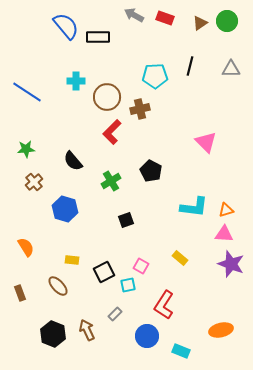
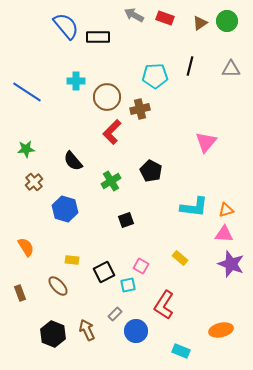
pink triangle at (206, 142): rotated 25 degrees clockwise
blue circle at (147, 336): moved 11 px left, 5 px up
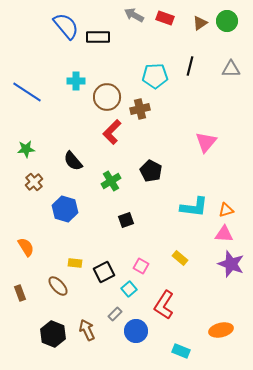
yellow rectangle at (72, 260): moved 3 px right, 3 px down
cyan square at (128, 285): moved 1 px right, 4 px down; rotated 28 degrees counterclockwise
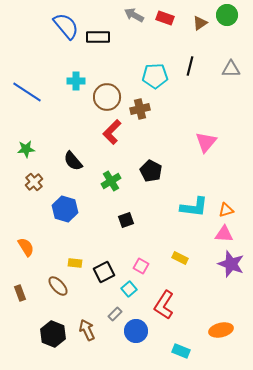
green circle at (227, 21): moved 6 px up
yellow rectangle at (180, 258): rotated 14 degrees counterclockwise
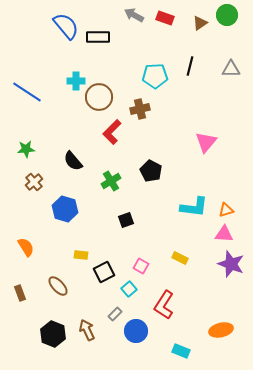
brown circle at (107, 97): moved 8 px left
yellow rectangle at (75, 263): moved 6 px right, 8 px up
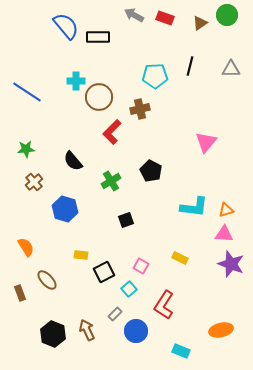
brown ellipse at (58, 286): moved 11 px left, 6 px up
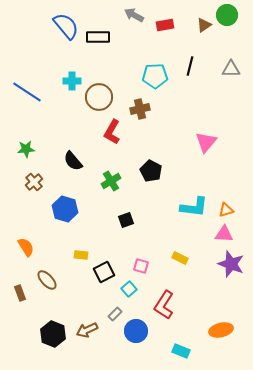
red rectangle at (165, 18): moved 7 px down; rotated 30 degrees counterclockwise
brown triangle at (200, 23): moved 4 px right, 2 px down
cyan cross at (76, 81): moved 4 px left
red L-shape at (112, 132): rotated 15 degrees counterclockwise
pink square at (141, 266): rotated 14 degrees counterclockwise
brown arrow at (87, 330): rotated 90 degrees counterclockwise
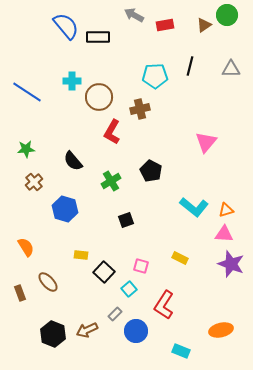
cyan L-shape at (194, 207): rotated 32 degrees clockwise
black square at (104, 272): rotated 20 degrees counterclockwise
brown ellipse at (47, 280): moved 1 px right, 2 px down
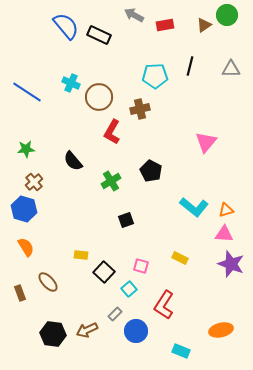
black rectangle at (98, 37): moved 1 px right, 2 px up; rotated 25 degrees clockwise
cyan cross at (72, 81): moved 1 px left, 2 px down; rotated 24 degrees clockwise
blue hexagon at (65, 209): moved 41 px left
black hexagon at (53, 334): rotated 15 degrees counterclockwise
